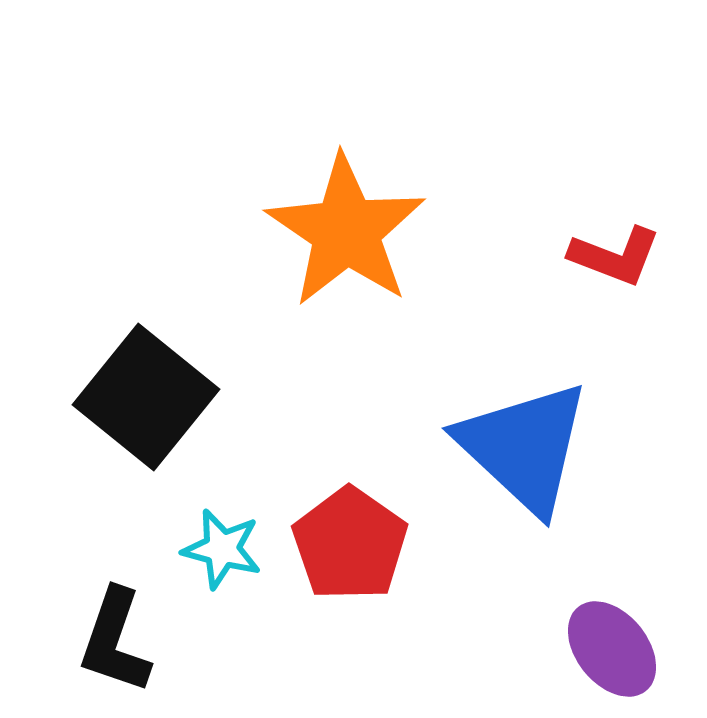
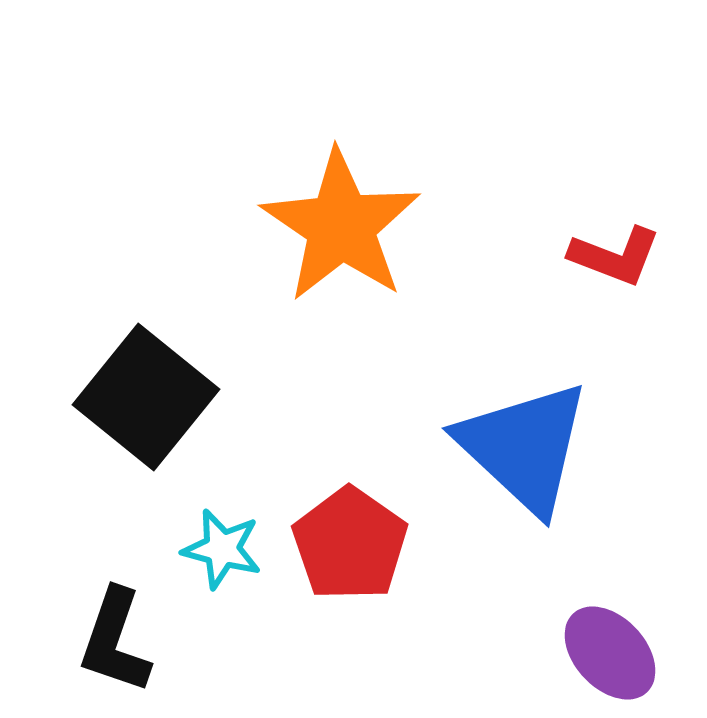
orange star: moved 5 px left, 5 px up
purple ellipse: moved 2 px left, 4 px down; rotated 4 degrees counterclockwise
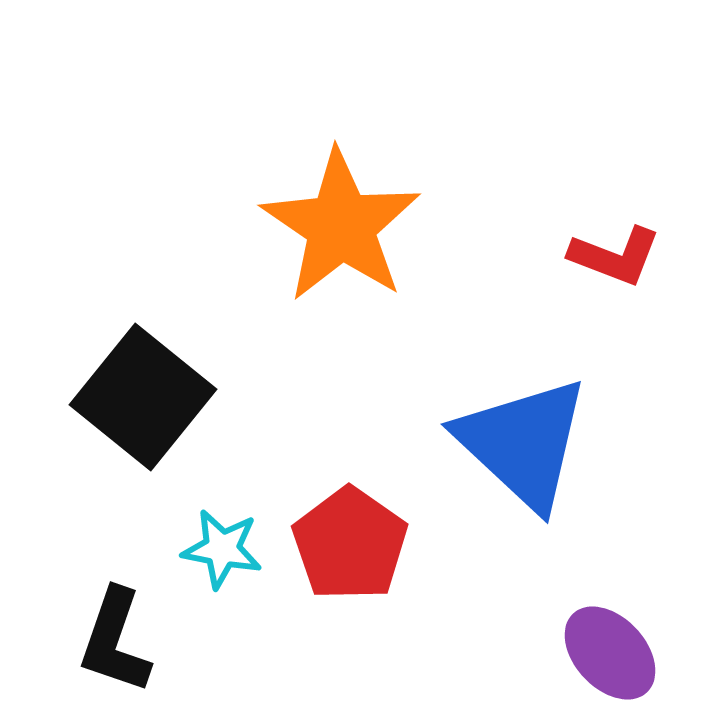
black square: moved 3 px left
blue triangle: moved 1 px left, 4 px up
cyan star: rotated 4 degrees counterclockwise
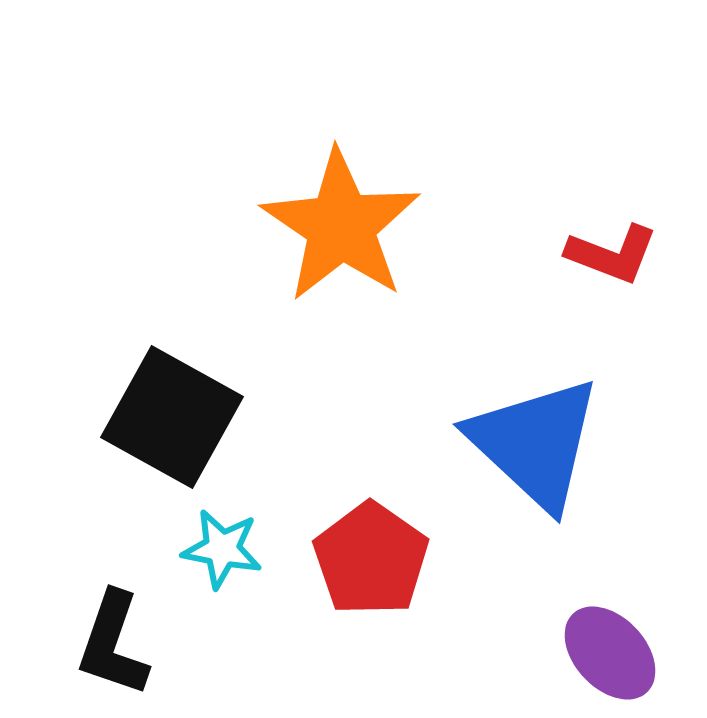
red L-shape: moved 3 px left, 2 px up
black square: moved 29 px right, 20 px down; rotated 10 degrees counterclockwise
blue triangle: moved 12 px right
red pentagon: moved 21 px right, 15 px down
black L-shape: moved 2 px left, 3 px down
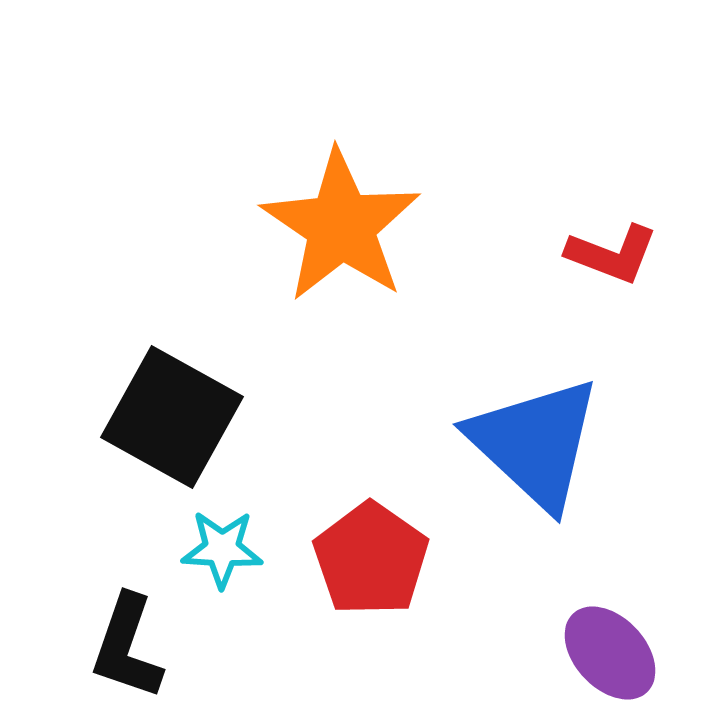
cyan star: rotated 8 degrees counterclockwise
black L-shape: moved 14 px right, 3 px down
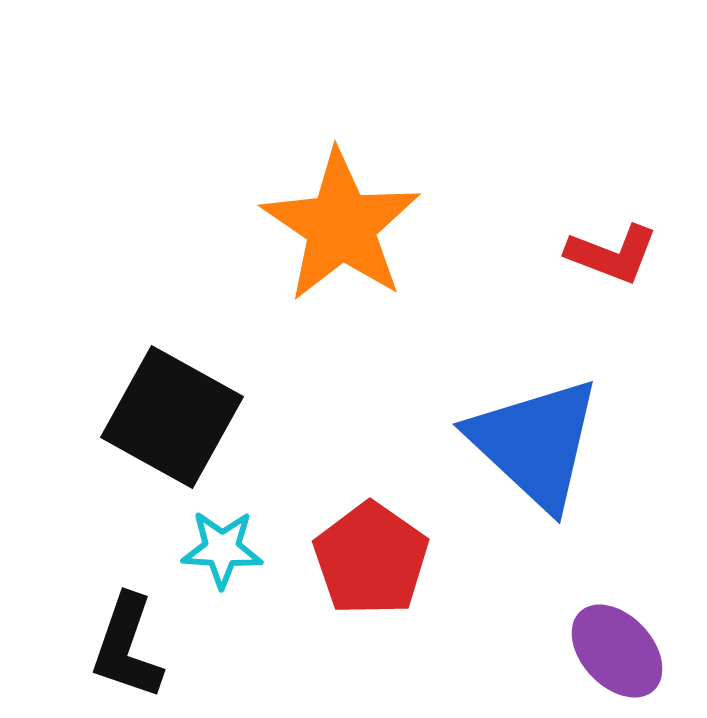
purple ellipse: moved 7 px right, 2 px up
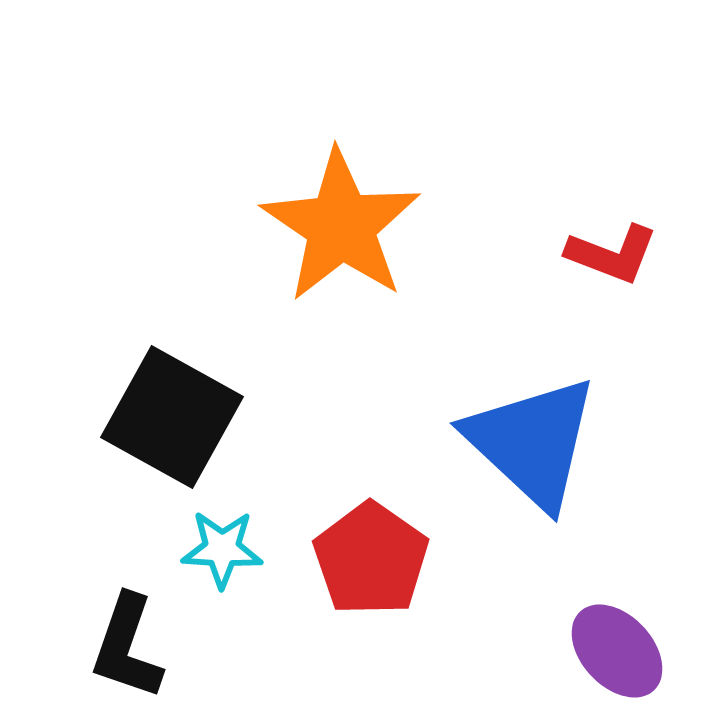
blue triangle: moved 3 px left, 1 px up
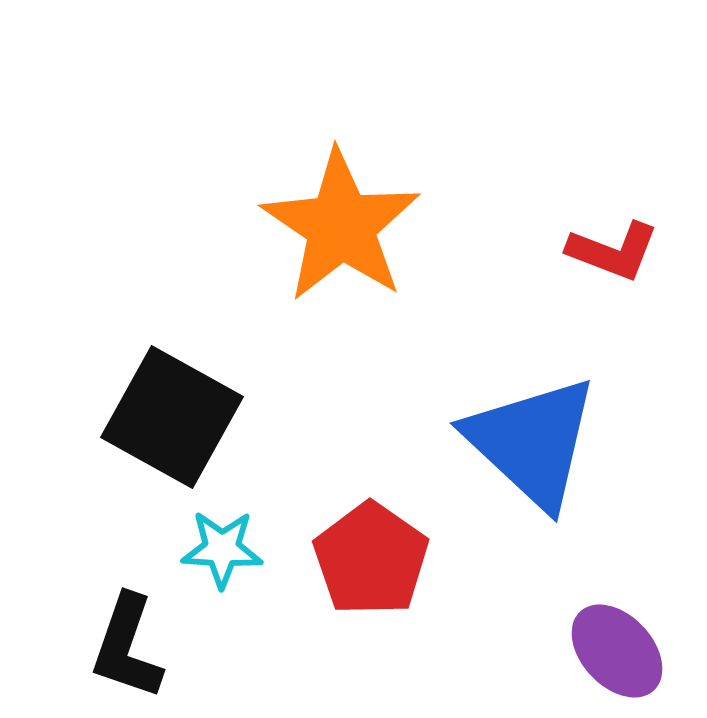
red L-shape: moved 1 px right, 3 px up
